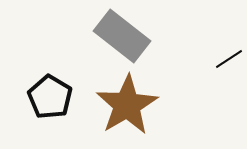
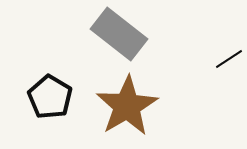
gray rectangle: moved 3 px left, 2 px up
brown star: moved 1 px down
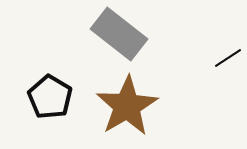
black line: moved 1 px left, 1 px up
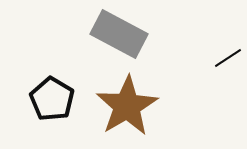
gray rectangle: rotated 10 degrees counterclockwise
black pentagon: moved 2 px right, 2 px down
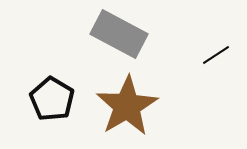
black line: moved 12 px left, 3 px up
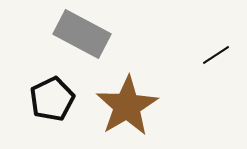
gray rectangle: moved 37 px left
black pentagon: rotated 15 degrees clockwise
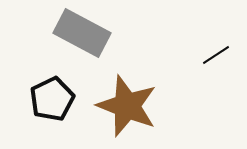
gray rectangle: moved 1 px up
brown star: rotated 20 degrees counterclockwise
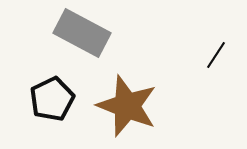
black line: rotated 24 degrees counterclockwise
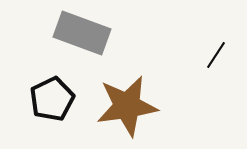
gray rectangle: rotated 8 degrees counterclockwise
brown star: rotated 30 degrees counterclockwise
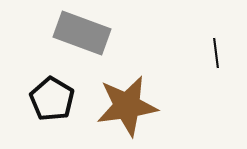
black line: moved 2 px up; rotated 40 degrees counterclockwise
black pentagon: rotated 15 degrees counterclockwise
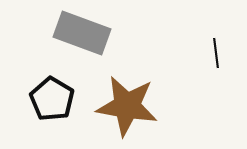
brown star: rotated 18 degrees clockwise
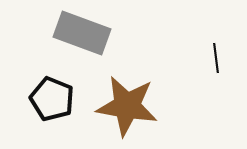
black line: moved 5 px down
black pentagon: rotated 9 degrees counterclockwise
